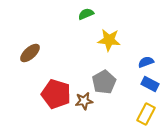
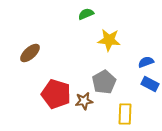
yellow rectangle: moved 21 px left; rotated 25 degrees counterclockwise
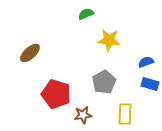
blue rectangle: rotated 12 degrees counterclockwise
brown star: moved 1 px left, 14 px down
